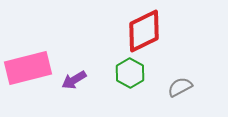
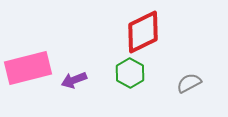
red diamond: moved 1 px left, 1 px down
purple arrow: rotated 10 degrees clockwise
gray semicircle: moved 9 px right, 4 px up
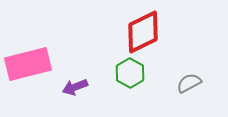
pink rectangle: moved 4 px up
purple arrow: moved 1 px right, 7 px down
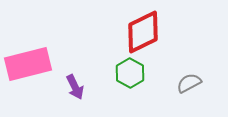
purple arrow: rotated 95 degrees counterclockwise
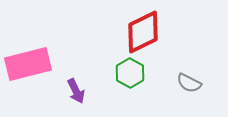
gray semicircle: rotated 125 degrees counterclockwise
purple arrow: moved 1 px right, 4 px down
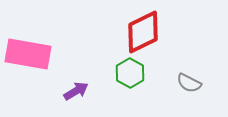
pink rectangle: moved 10 px up; rotated 24 degrees clockwise
purple arrow: rotated 95 degrees counterclockwise
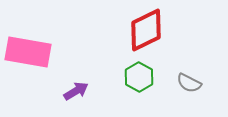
red diamond: moved 3 px right, 2 px up
pink rectangle: moved 2 px up
green hexagon: moved 9 px right, 4 px down
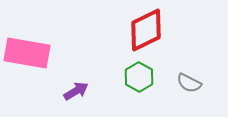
pink rectangle: moved 1 px left, 1 px down
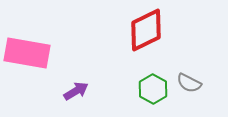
green hexagon: moved 14 px right, 12 px down
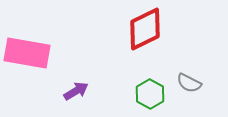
red diamond: moved 1 px left, 1 px up
green hexagon: moved 3 px left, 5 px down
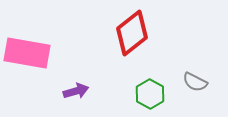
red diamond: moved 13 px left, 4 px down; rotated 12 degrees counterclockwise
gray semicircle: moved 6 px right, 1 px up
purple arrow: rotated 15 degrees clockwise
